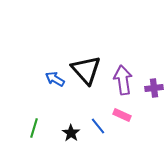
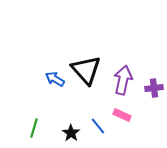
purple arrow: rotated 20 degrees clockwise
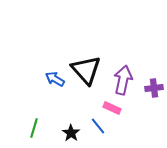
pink rectangle: moved 10 px left, 7 px up
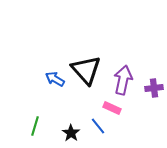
green line: moved 1 px right, 2 px up
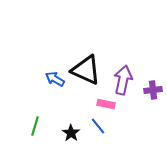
black triangle: rotated 24 degrees counterclockwise
purple cross: moved 1 px left, 2 px down
pink rectangle: moved 6 px left, 4 px up; rotated 12 degrees counterclockwise
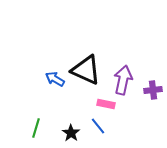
green line: moved 1 px right, 2 px down
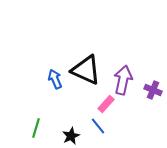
blue arrow: rotated 36 degrees clockwise
purple cross: rotated 30 degrees clockwise
pink rectangle: rotated 60 degrees counterclockwise
black star: moved 3 px down; rotated 12 degrees clockwise
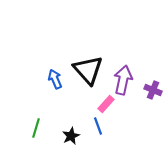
black triangle: moved 2 px right; rotated 24 degrees clockwise
blue line: rotated 18 degrees clockwise
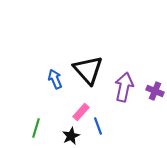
purple arrow: moved 1 px right, 7 px down
purple cross: moved 2 px right, 1 px down
pink rectangle: moved 25 px left, 8 px down
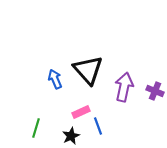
pink rectangle: rotated 24 degrees clockwise
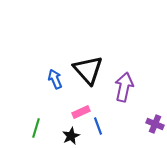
purple cross: moved 33 px down
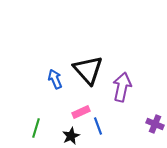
purple arrow: moved 2 px left
